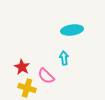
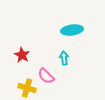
red star: moved 12 px up
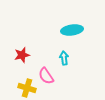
red star: rotated 28 degrees clockwise
pink semicircle: rotated 12 degrees clockwise
